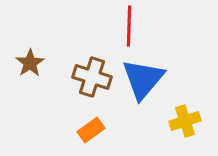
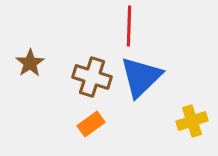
blue triangle: moved 2 px left, 2 px up; rotated 6 degrees clockwise
yellow cross: moved 7 px right
orange rectangle: moved 6 px up
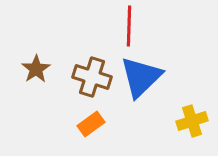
brown star: moved 6 px right, 6 px down
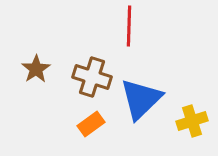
blue triangle: moved 22 px down
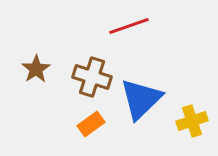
red line: rotated 69 degrees clockwise
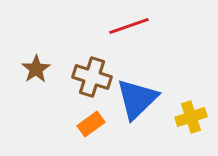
blue triangle: moved 4 px left
yellow cross: moved 1 px left, 4 px up
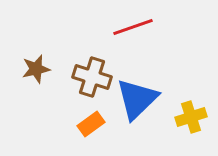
red line: moved 4 px right, 1 px down
brown star: rotated 20 degrees clockwise
